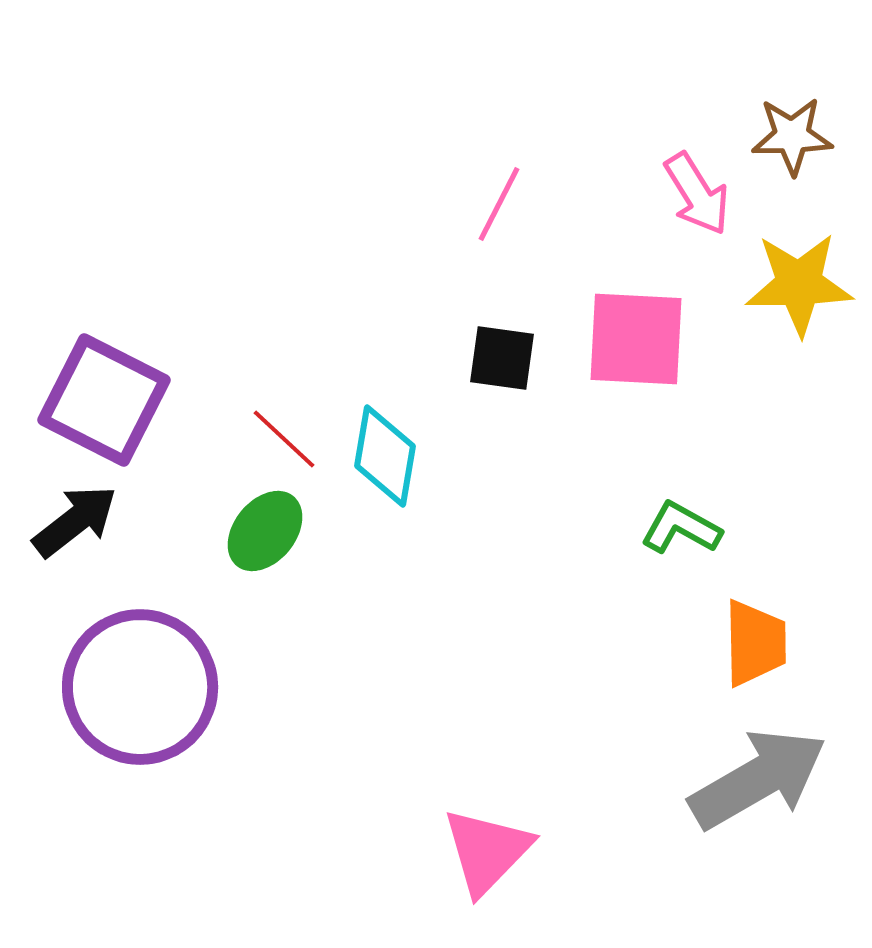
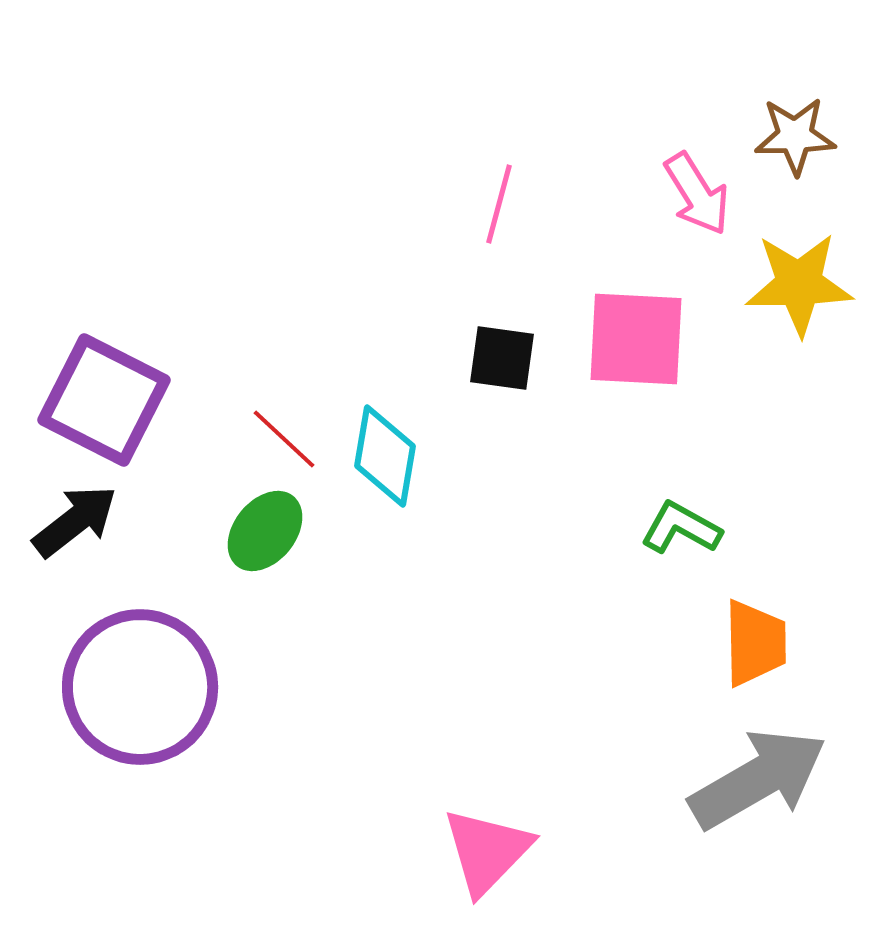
brown star: moved 3 px right
pink line: rotated 12 degrees counterclockwise
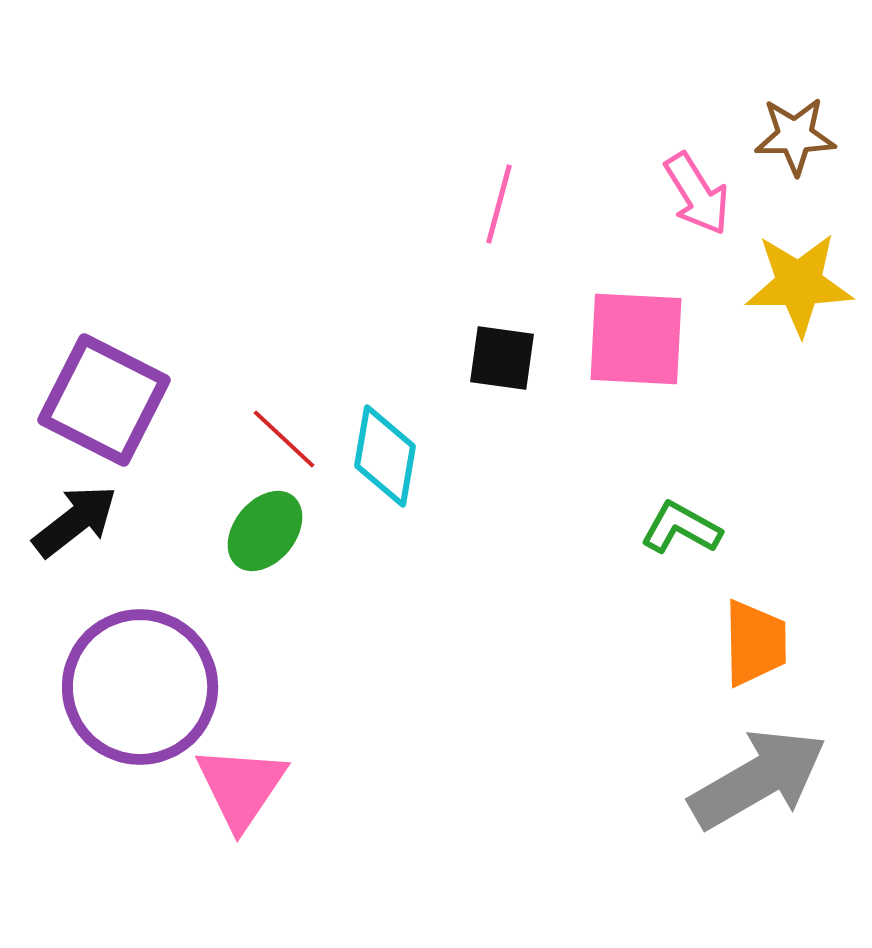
pink triangle: moved 246 px left, 64 px up; rotated 10 degrees counterclockwise
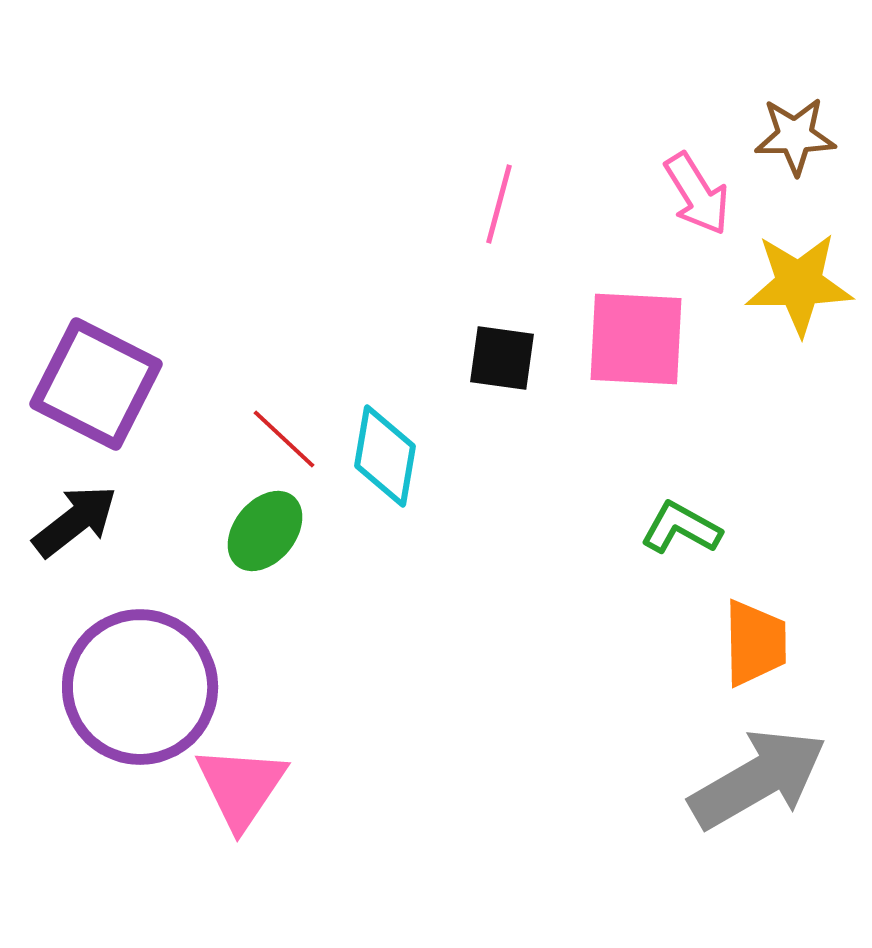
purple square: moved 8 px left, 16 px up
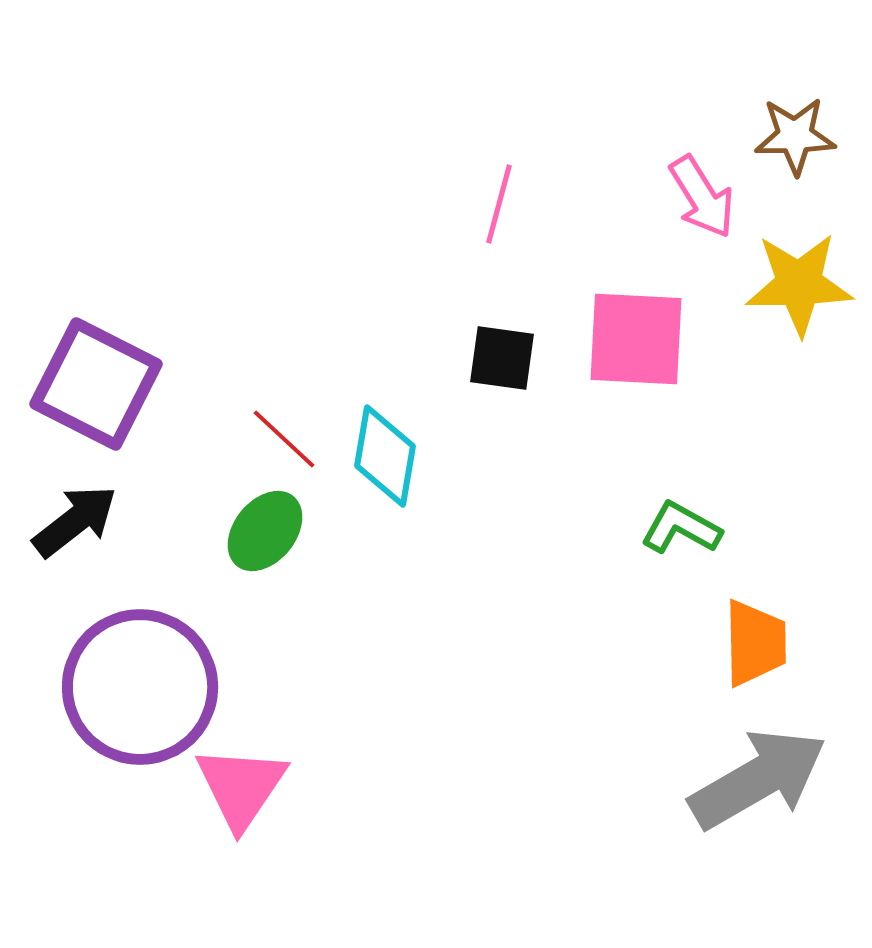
pink arrow: moved 5 px right, 3 px down
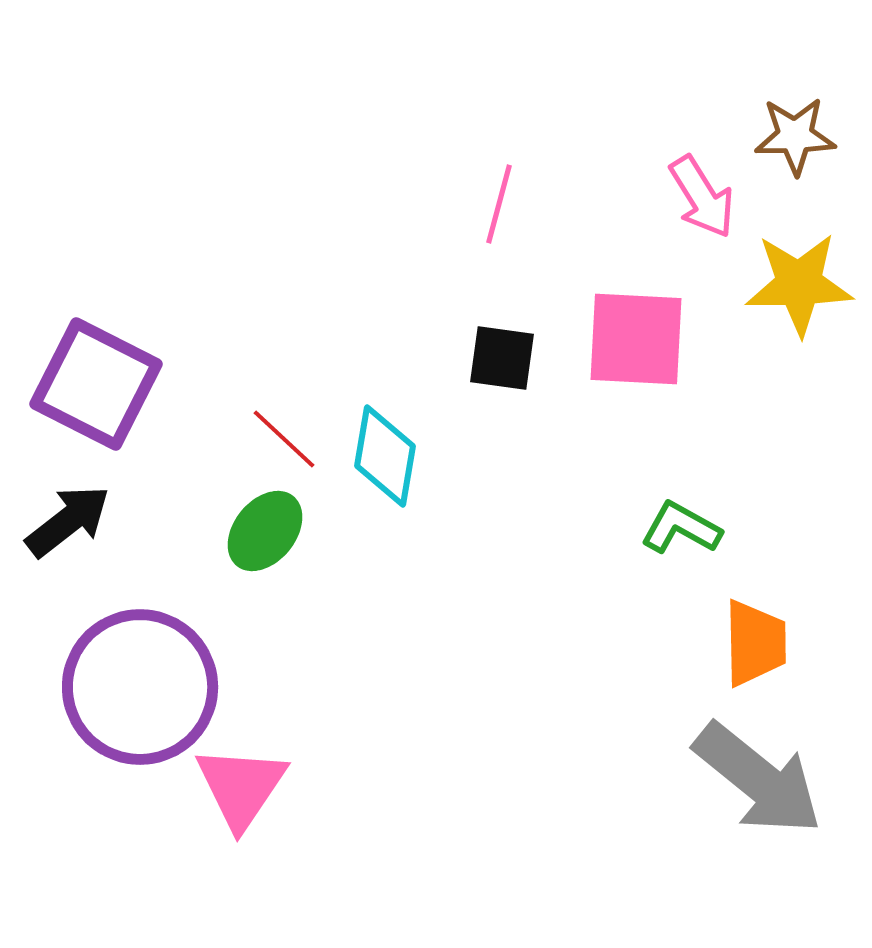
black arrow: moved 7 px left
gray arrow: rotated 69 degrees clockwise
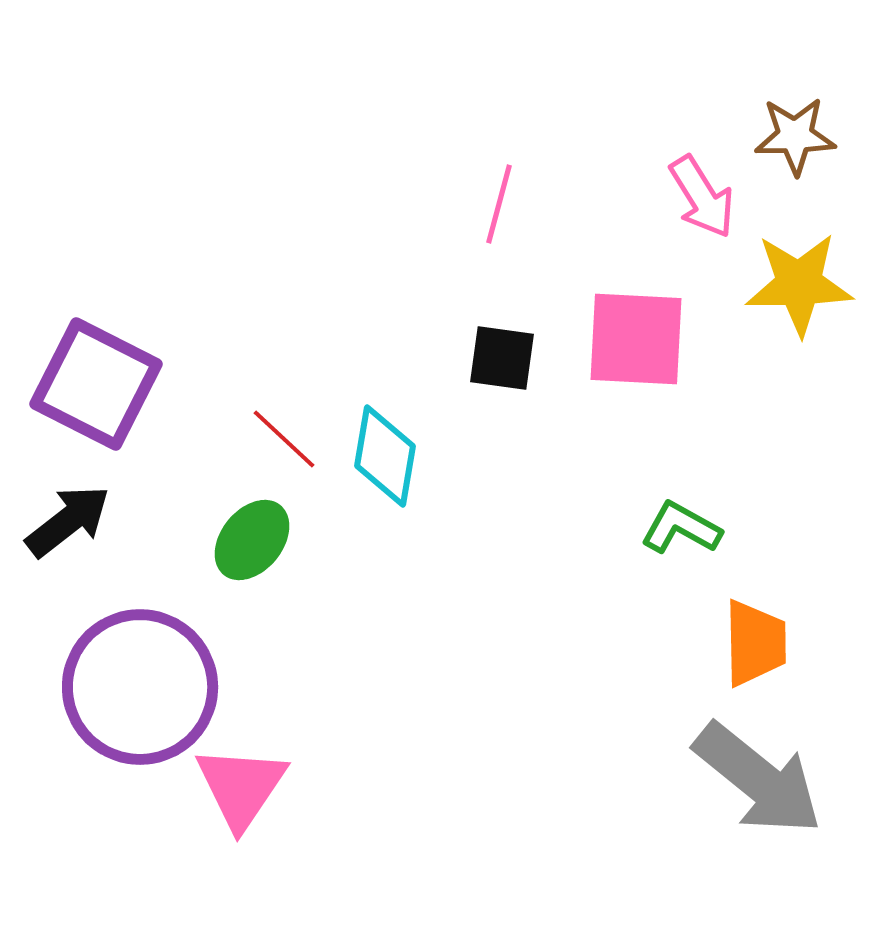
green ellipse: moved 13 px left, 9 px down
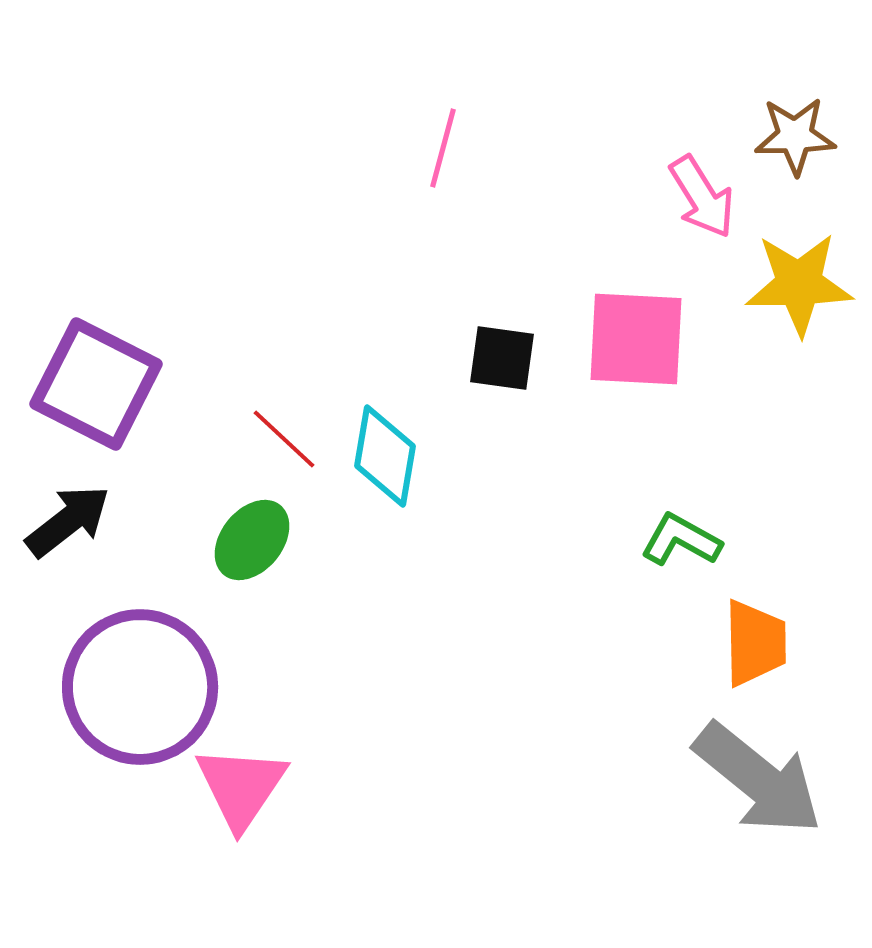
pink line: moved 56 px left, 56 px up
green L-shape: moved 12 px down
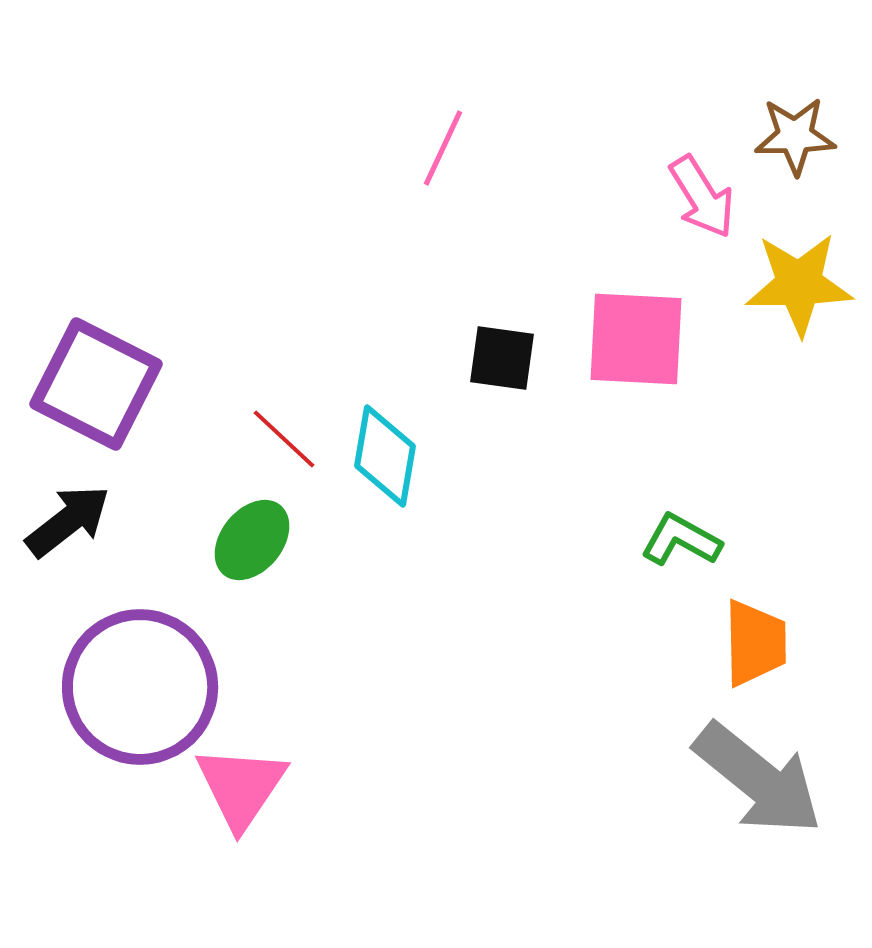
pink line: rotated 10 degrees clockwise
